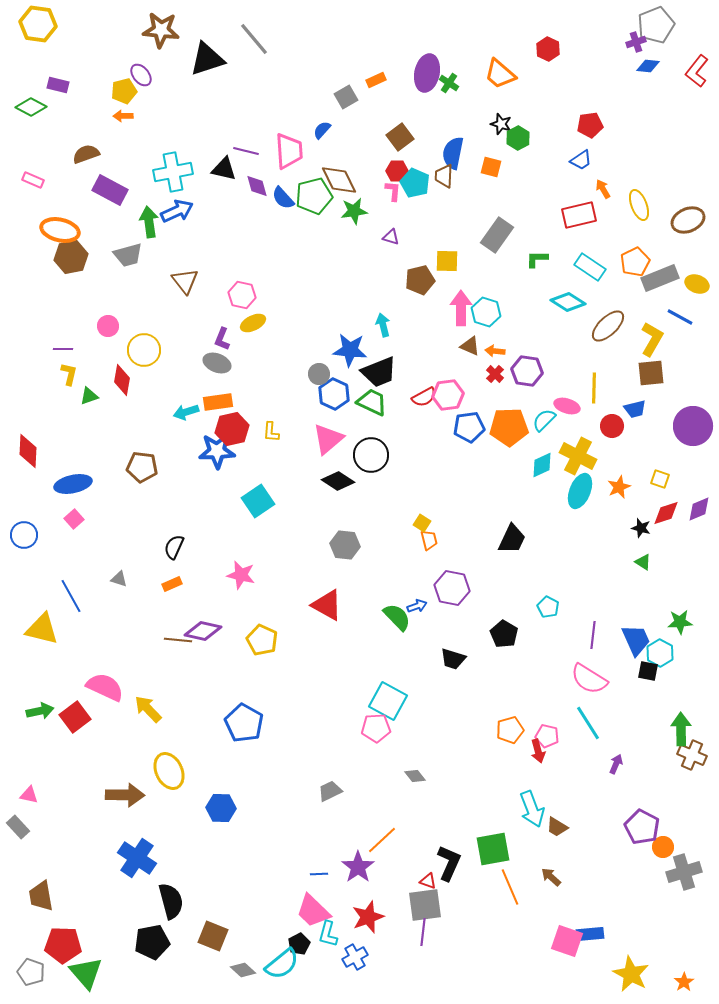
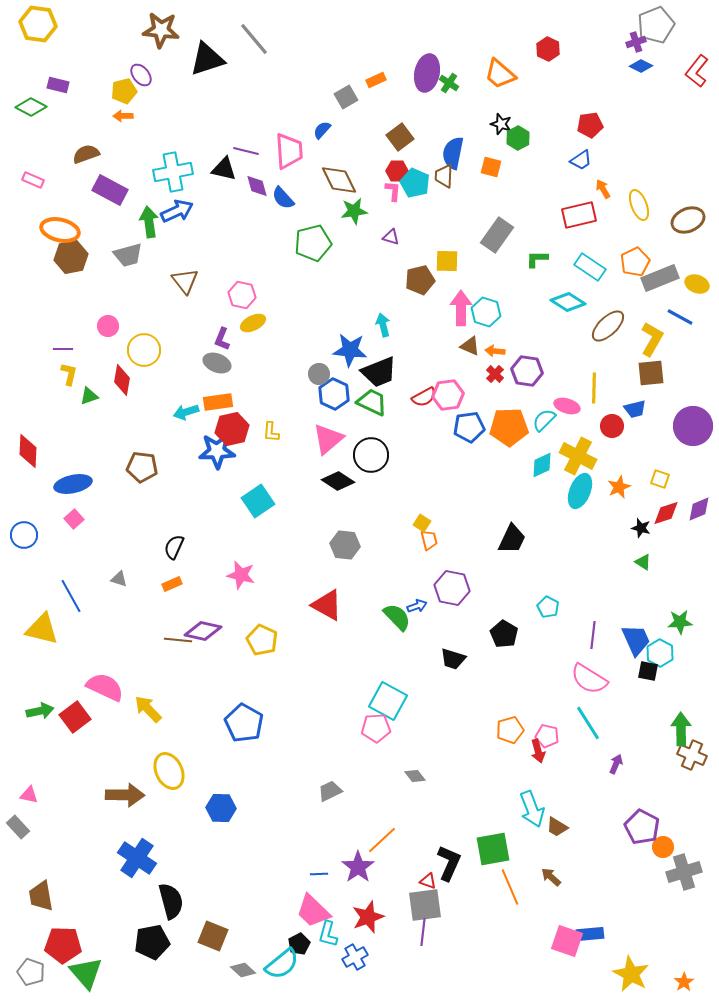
blue diamond at (648, 66): moved 7 px left; rotated 20 degrees clockwise
green pentagon at (314, 196): moved 1 px left, 47 px down
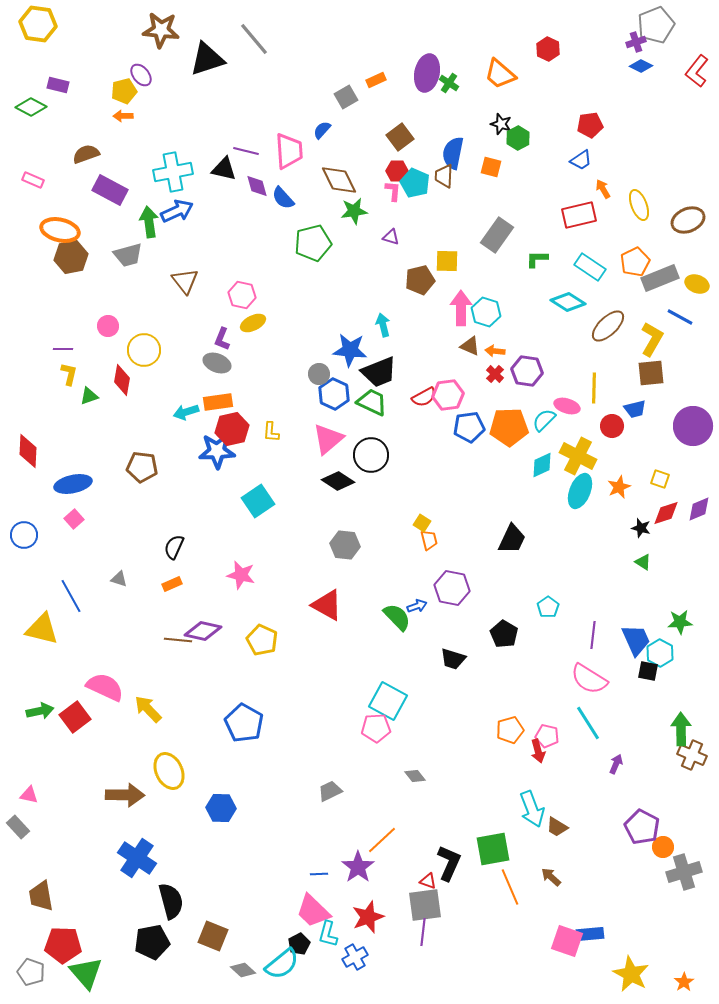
cyan pentagon at (548, 607): rotated 10 degrees clockwise
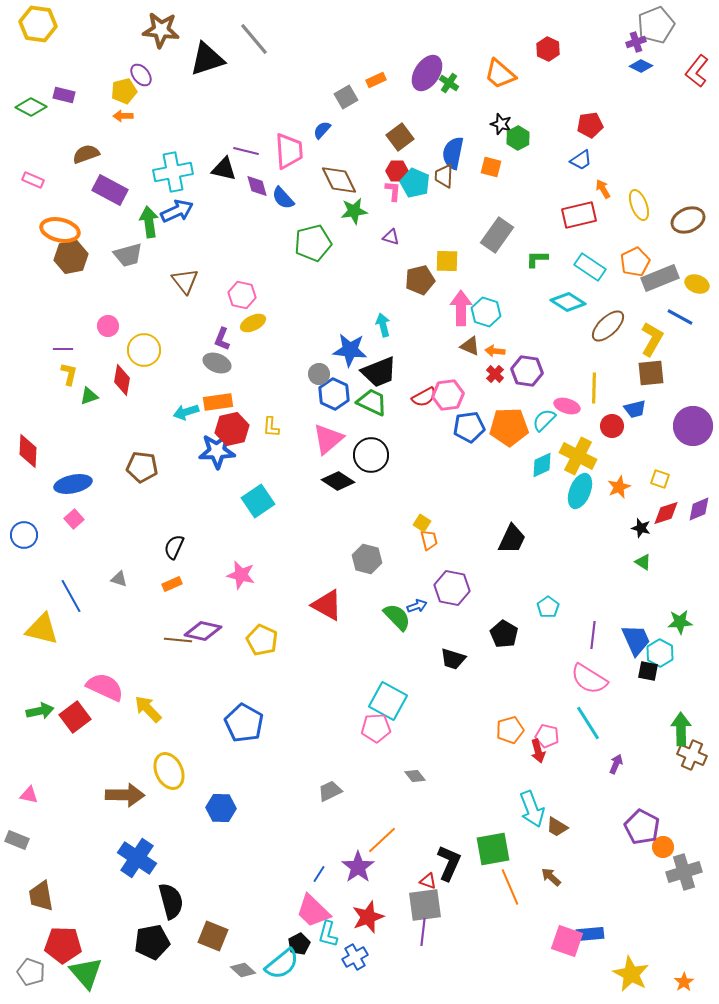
purple ellipse at (427, 73): rotated 21 degrees clockwise
purple rectangle at (58, 85): moved 6 px right, 10 px down
yellow L-shape at (271, 432): moved 5 px up
gray hexagon at (345, 545): moved 22 px right, 14 px down; rotated 8 degrees clockwise
gray rectangle at (18, 827): moved 1 px left, 13 px down; rotated 25 degrees counterclockwise
blue line at (319, 874): rotated 54 degrees counterclockwise
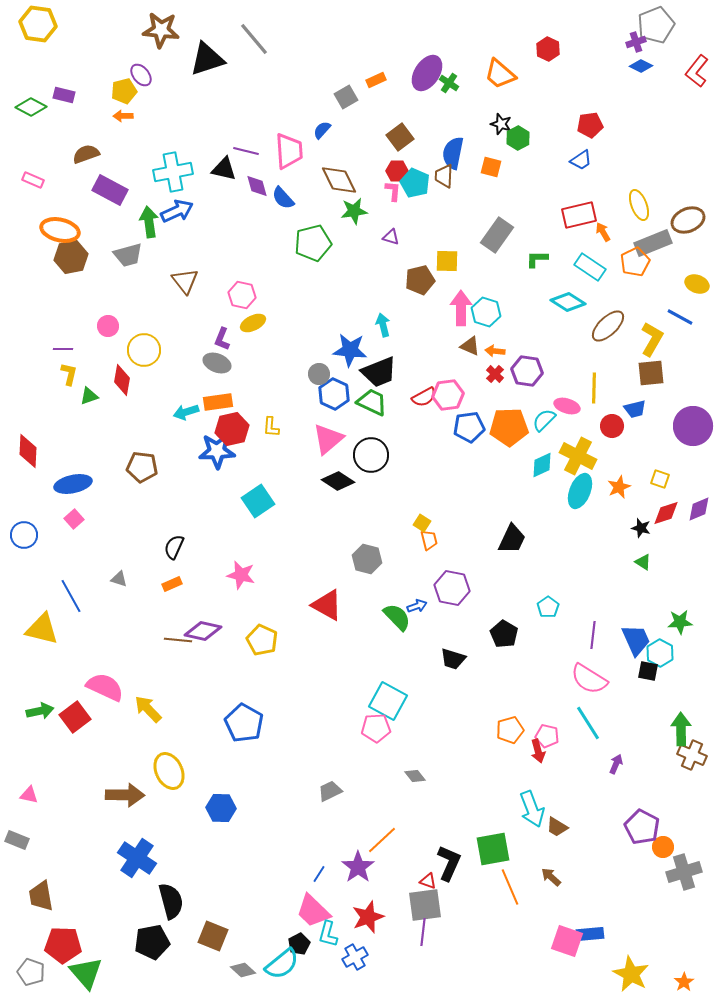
orange arrow at (603, 189): moved 43 px down
gray rectangle at (660, 278): moved 7 px left, 35 px up
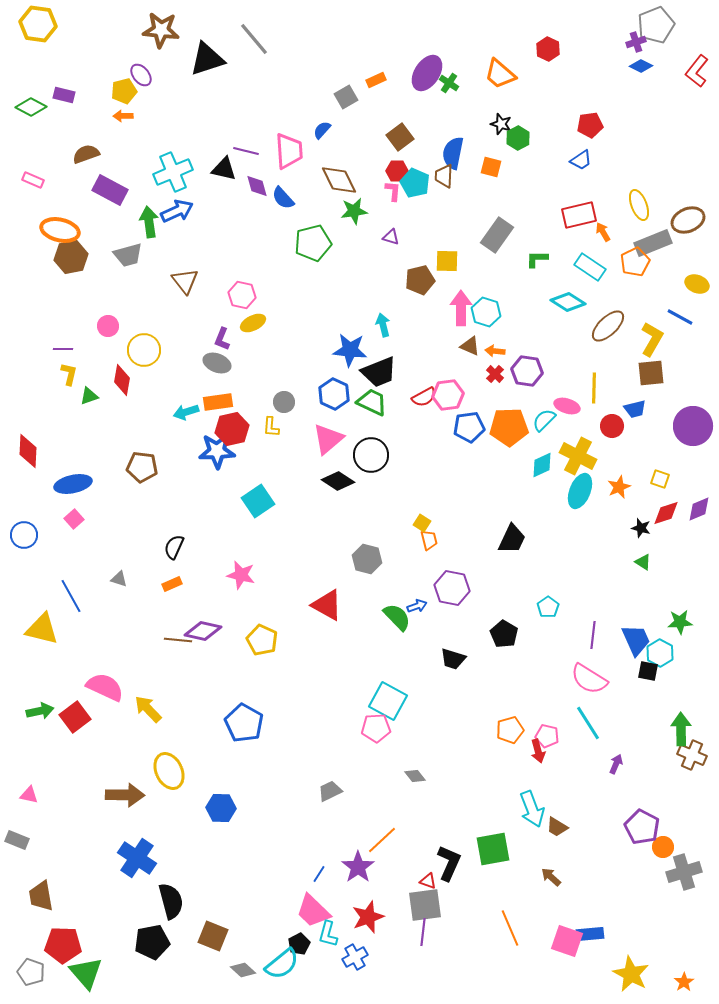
cyan cross at (173, 172): rotated 12 degrees counterclockwise
gray circle at (319, 374): moved 35 px left, 28 px down
orange line at (510, 887): moved 41 px down
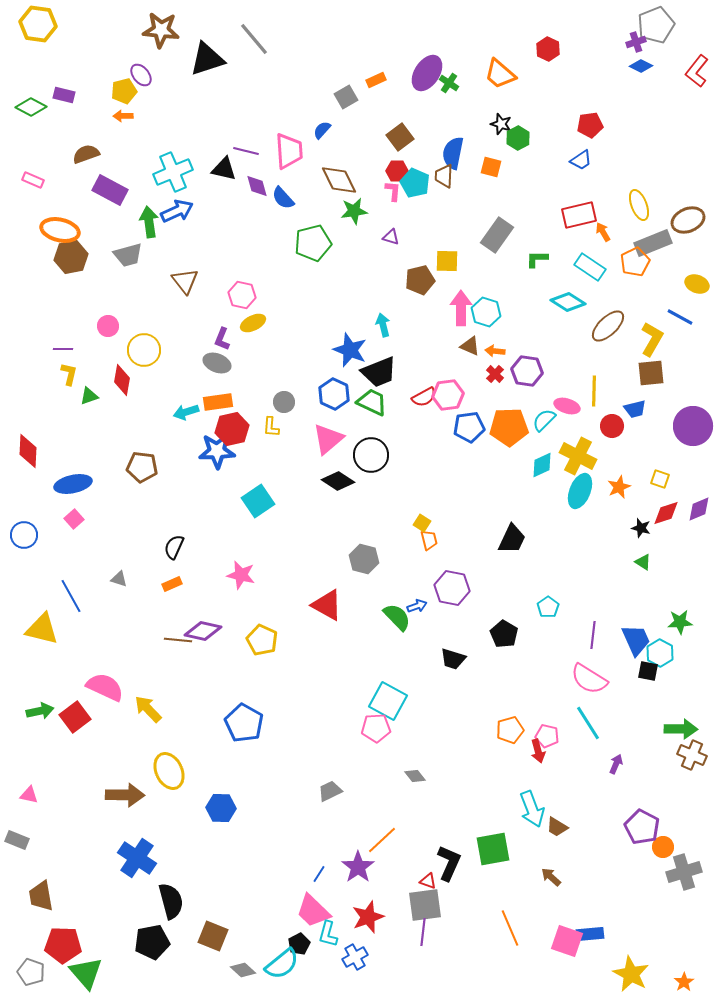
blue star at (350, 350): rotated 16 degrees clockwise
yellow line at (594, 388): moved 3 px down
gray hexagon at (367, 559): moved 3 px left
green arrow at (681, 729): rotated 92 degrees clockwise
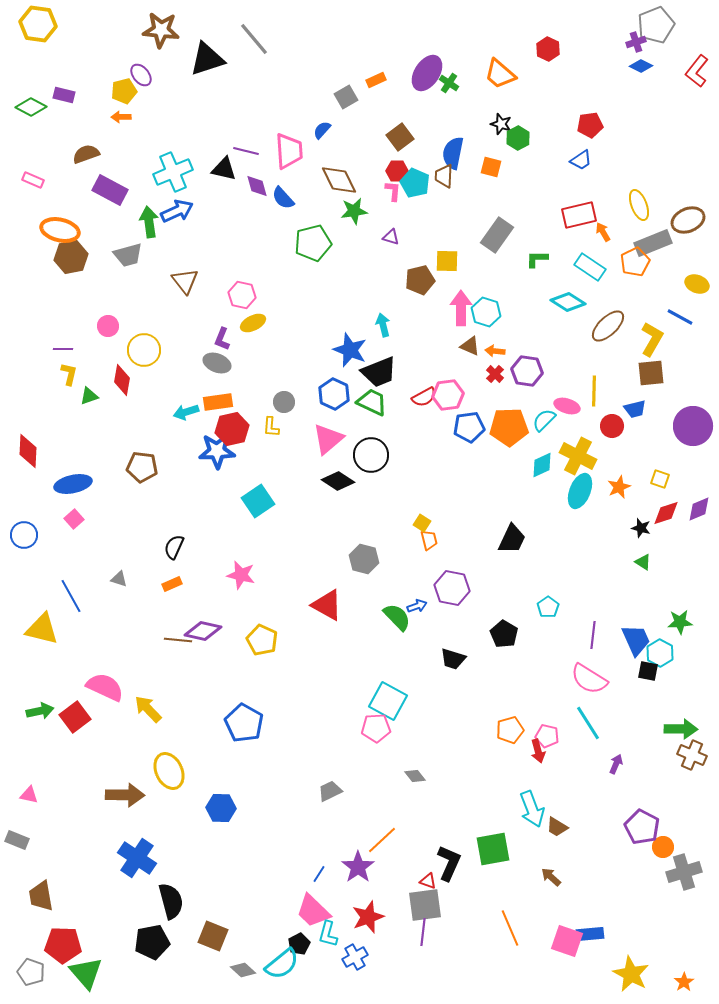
orange arrow at (123, 116): moved 2 px left, 1 px down
